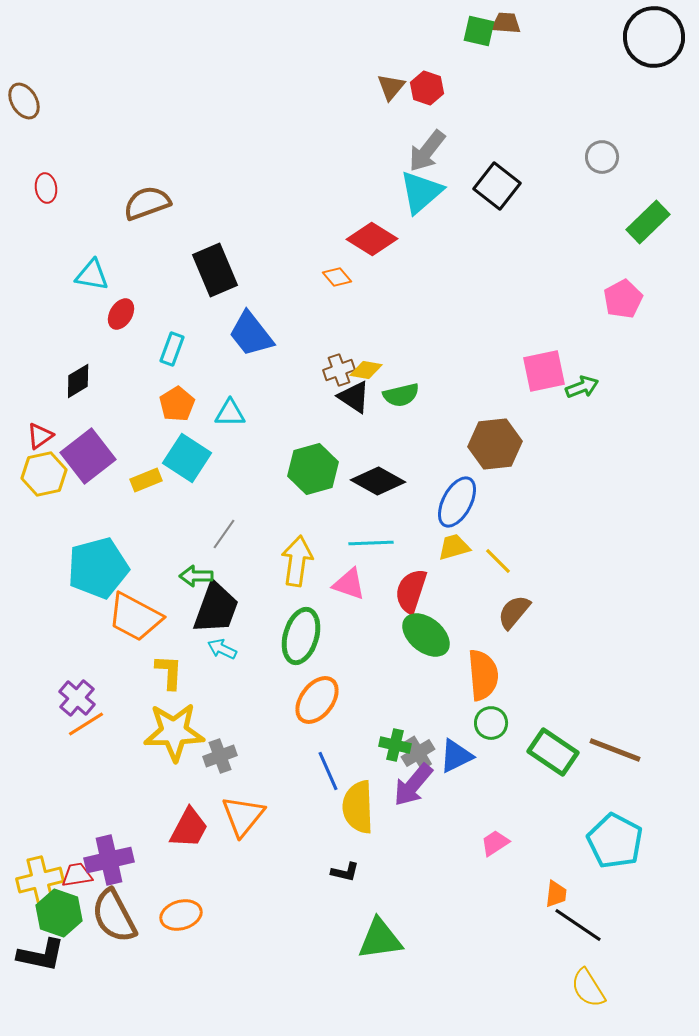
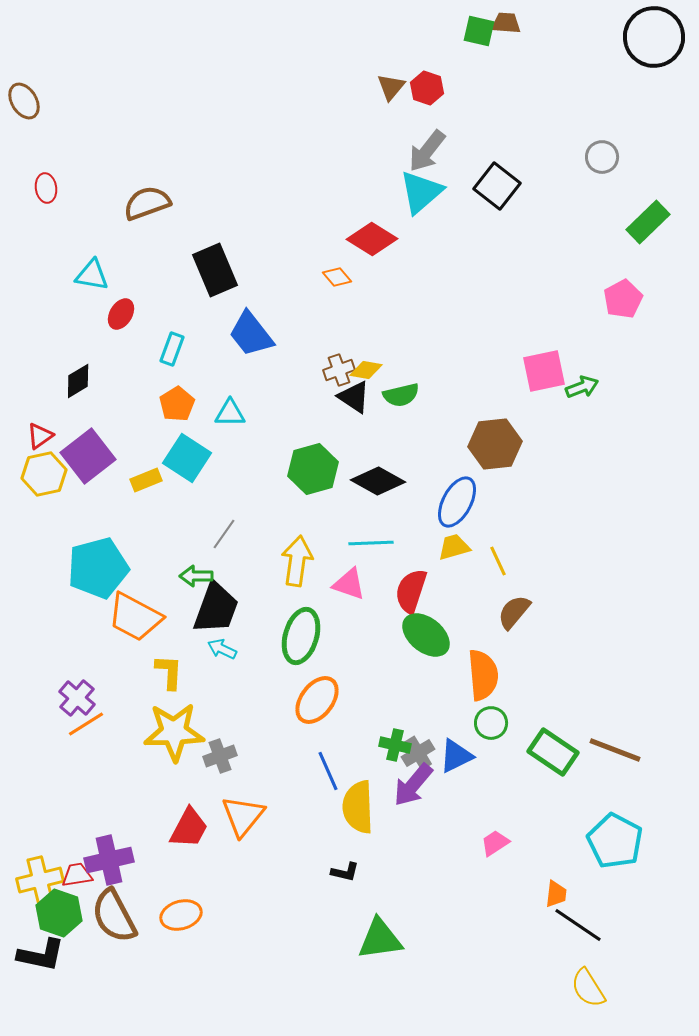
yellow line at (498, 561): rotated 20 degrees clockwise
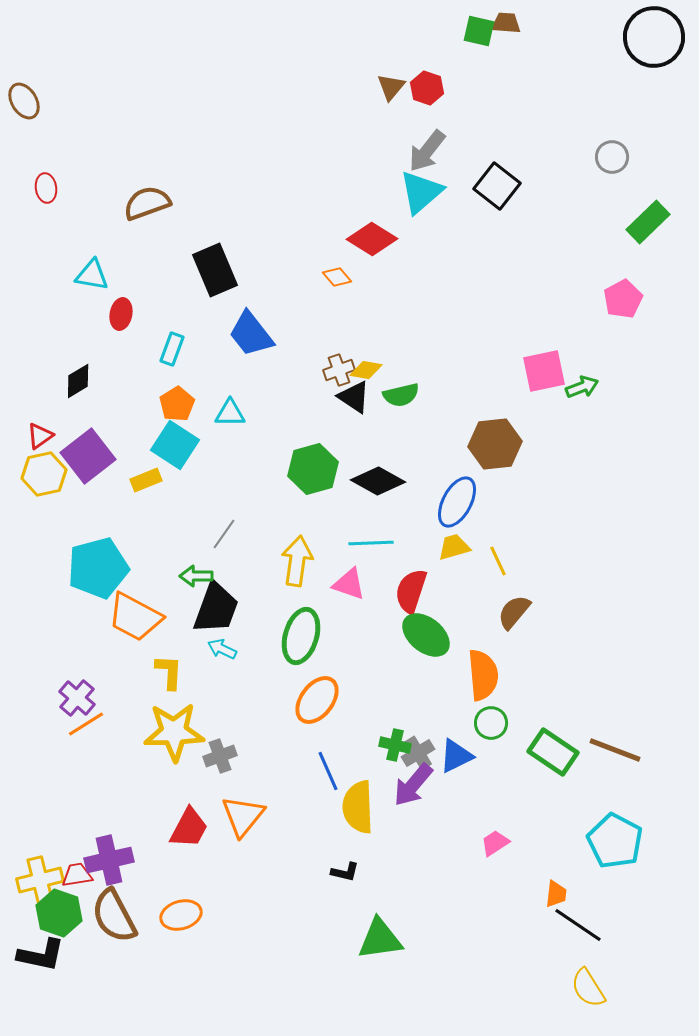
gray circle at (602, 157): moved 10 px right
red ellipse at (121, 314): rotated 20 degrees counterclockwise
cyan square at (187, 458): moved 12 px left, 13 px up
